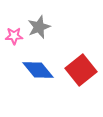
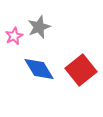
pink star: rotated 24 degrees counterclockwise
blue diamond: moved 1 px right, 1 px up; rotated 8 degrees clockwise
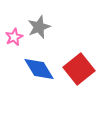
pink star: moved 1 px down
red square: moved 2 px left, 1 px up
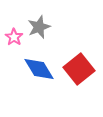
pink star: rotated 12 degrees counterclockwise
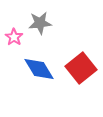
gray star: moved 1 px right, 4 px up; rotated 15 degrees clockwise
red square: moved 2 px right, 1 px up
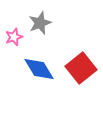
gray star: rotated 15 degrees counterclockwise
pink star: rotated 18 degrees clockwise
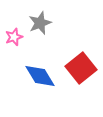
blue diamond: moved 1 px right, 7 px down
